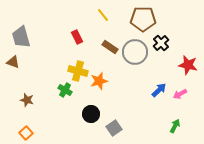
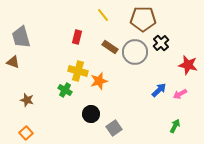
red rectangle: rotated 40 degrees clockwise
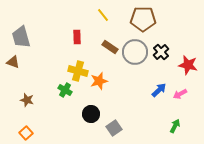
red rectangle: rotated 16 degrees counterclockwise
black cross: moved 9 px down
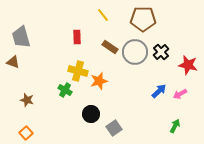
blue arrow: moved 1 px down
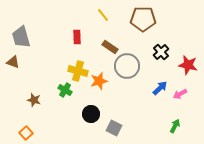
gray circle: moved 8 px left, 14 px down
blue arrow: moved 1 px right, 3 px up
brown star: moved 7 px right
gray square: rotated 28 degrees counterclockwise
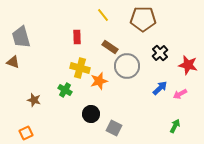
black cross: moved 1 px left, 1 px down
yellow cross: moved 2 px right, 3 px up
orange square: rotated 16 degrees clockwise
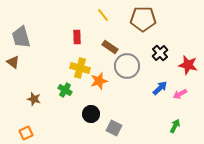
brown triangle: rotated 16 degrees clockwise
brown star: moved 1 px up
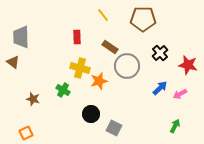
gray trapezoid: rotated 15 degrees clockwise
green cross: moved 2 px left
brown star: moved 1 px left
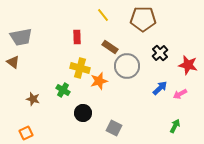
gray trapezoid: rotated 100 degrees counterclockwise
black circle: moved 8 px left, 1 px up
